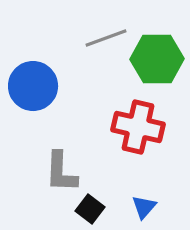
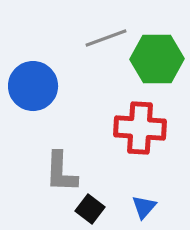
red cross: moved 2 px right, 1 px down; rotated 9 degrees counterclockwise
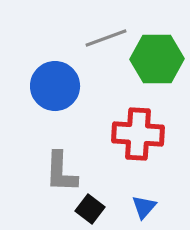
blue circle: moved 22 px right
red cross: moved 2 px left, 6 px down
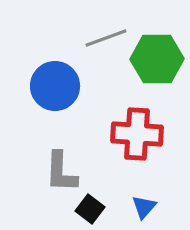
red cross: moved 1 px left
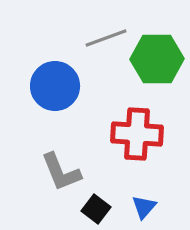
gray L-shape: rotated 24 degrees counterclockwise
black square: moved 6 px right
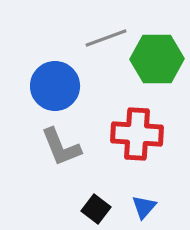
gray L-shape: moved 25 px up
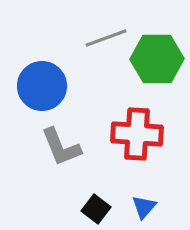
blue circle: moved 13 px left
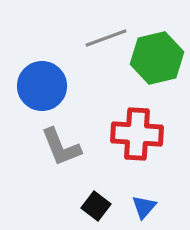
green hexagon: moved 1 px up; rotated 12 degrees counterclockwise
black square: moved 3 px up
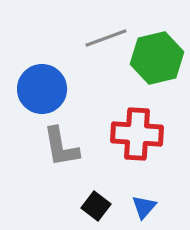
blue circle: moved 3 px down
gray L-shape: rotated 12 degrees clockwise
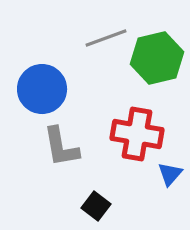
red cross: rotated 6 degrees clockwise
blue triangle: moved 26 px right, 33 px up
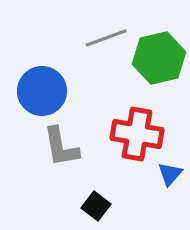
green hexagon: moved 2 px right
blue circle: moved 2 px down
